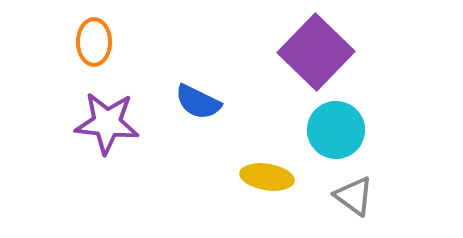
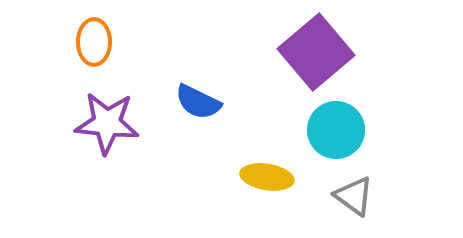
purple square: rotated 6 degrees clockwise
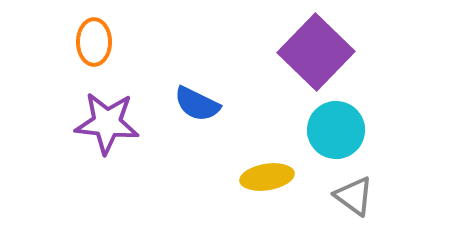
purple square: rotated 6 degrees counterclockwise
blue semicircle: moved 1 px left, 2 px down
yellow ellipse: rotated 18 degrees counterclockwise
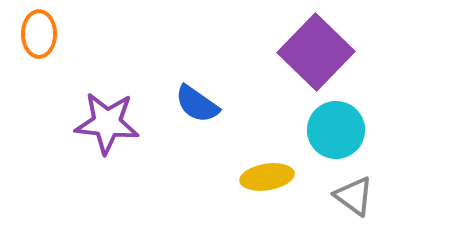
orange ellipse: moved 55 px left, 8 px up
blue semicircle: rotated 9 degrees clockwise
